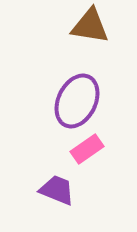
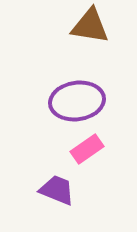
purple ellipse: rotated 56 degrees clockwise
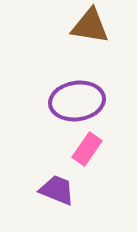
pink rectangle: rotated 20 degrees counterclockwise
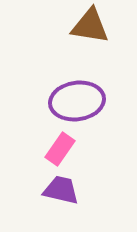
pink rectangle: moved 27 px left
purple trapezoid: moved 4 px right; rotated 9 degrees counterclockwise
